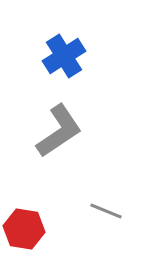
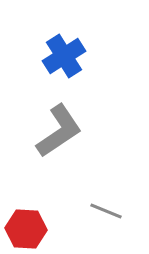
red hexagon: moved 2 px right; rotated 6 degrees counterclockwise
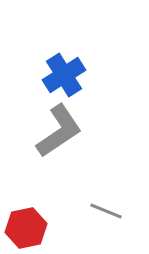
blue cross: moved 19 px down
red hexagon: moved 1 px up; rotated 15 degrees counterclockwise
